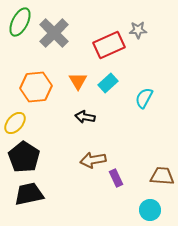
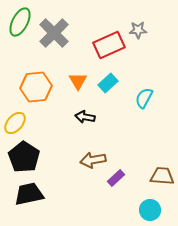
purple rectangle: rotated 72 degrees clockwise
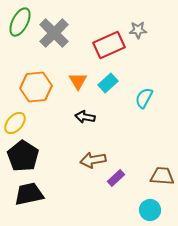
black pentagon: moved 1 px left, 1 px up
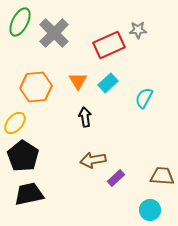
black arrow: rotated 72 degrees clockwise
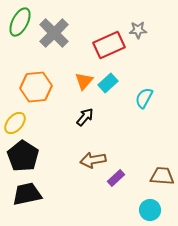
orange triangle: moved 6 px right; rotated 12 degrees clockwise
black arrow: rotated 48 degrees clockwise
black trapezoid: moved 2 px left
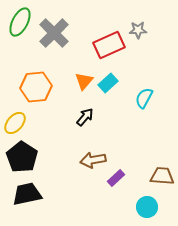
black pentagon: moved 1 px left, 1 px down
cyan circle: moved 3 px left, 3 px up
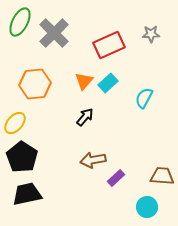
gray star: moved 13 px right, 4 px down
orange hexagon: moved 1 px left, 3 px up
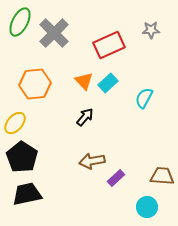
gray star: moved 4 px up
orange triangle: rotated 24 degrees counterclockwise
brown arrow: moved 1 px left, 1 px down
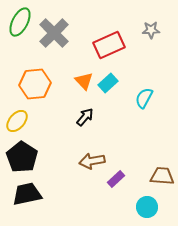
yellow ellipse: moved 2 px right, 2 px up
purple rectangle: moved 1 px down
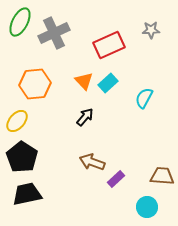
gray cross: rotated 20 degrees clockwise
brown arrow: moved 1 px down; rotated 30 degrees clockwise
